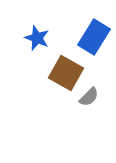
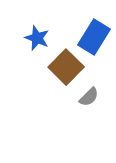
brown square: moved 6 px up; rotated 16 degrees clockwise
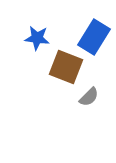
blue star: rotated 15 degrees counterclockwise
brown square: rotated 24 degrees counterclockwise
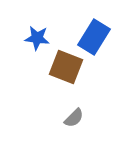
gray semicircle: moved 15 px left, 21 px down
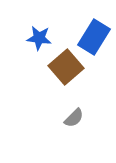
blue star: moved 2 px right
brown square: rotated 28 degrees clockwise
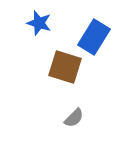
blue star: moved 15 px up; rotated 10 degrees clockwise
brown square: moved 1 px left; rotated 32 degrees counterclockwise
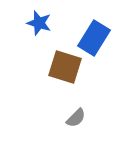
blue rectangle: moved 1 px down
gray semicircle: moved 2 px right
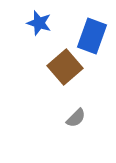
blue rectangle: moved 2 px left, 2 px up; rotated 12 degrees counterclockwise
brown square: rotated 32 degrees clockwise
